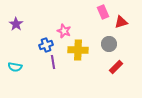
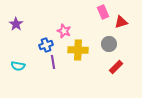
cyan semicircle: moved 3 px right, 1 px up
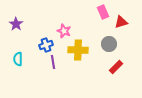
cyan semicircle: moved 7 px up; rotated 80 degrees clockwise
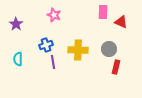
pink rectangle: rotated 24 degrees clockwise
red triangle: rotated 40 degrees clockwise
pink star: moved 10 px left, 16 px up
gray circle: moved 5 px down
red rectangle: rotated 32 degrees counterclockwise
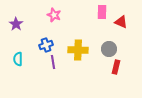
pink rectangle: moved 1 px left
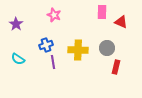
gray circle: moved 2 px left, 1 px up
cyan semicircle: rotated 56 degrees counterclockwise
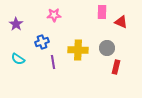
pink star: rotated 24 degrees counterclockwise
blue cross: moved 4 px left, 3 px up
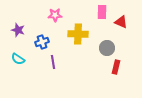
pink star: moved 1 px right
purple star: moved 2 px right, 6 px down; rotated 16 degrees counterclockwise
yellow cross: moved 16 px up
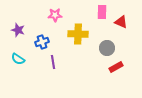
red rectangle: rotated 48 degrees clockwise
